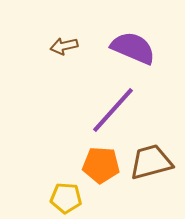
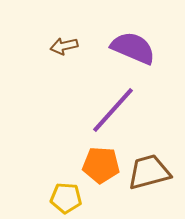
brown trapezoid: moved 2 px left, 10 px down
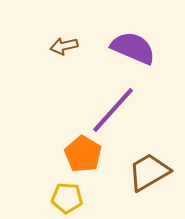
orange pentagon: moved 18 px left, 11 px up; rotated 27 degrees clockwise
brown trapezoid: rotated 15 degrees counterclockwise
yellow pentagon: moved 1 px right
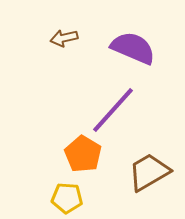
brown arrow: moved 8 px up
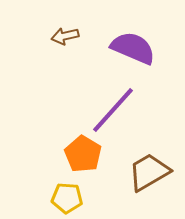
brown arrow: moved 1 px right, 2 px up
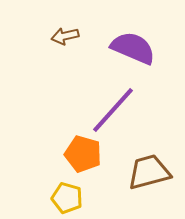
orange pentagon: rotated 15 degrees counterclockwise
brown trapezoid: rotated 15 degrees clockwise
yellow pentagon: rotated 12 degrees clockwise
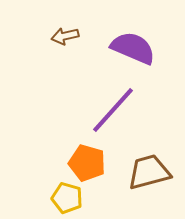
orange pentagon: moved 4 px right, 9 px down
